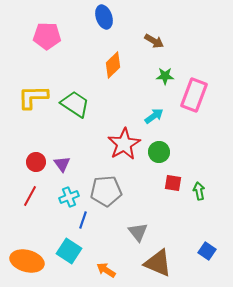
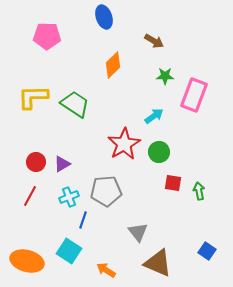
purple triangle: rotated 36 degrees clockwise
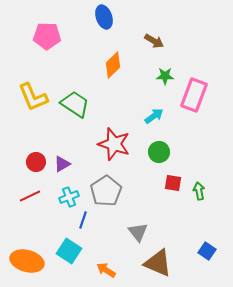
yellow L-shape: rotated 112 degrees counterclockwise
red star: moved 10 px left; rotated 24 degrees counterclockwise
gray pentagon: rotated 28 degrees counterclockwise
red line: rotated 35 degrees clockwise
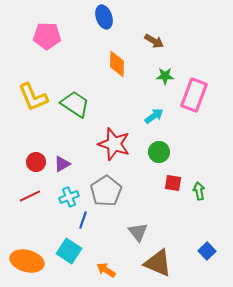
orange diamond: moved 4 px right, 1 px up; rotated 44 degrees counterclockwise
blue square: rotated 12 degrees clockwise
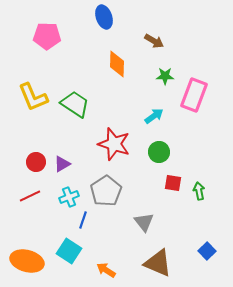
gray triangle: moved 6 px right, 10 px up
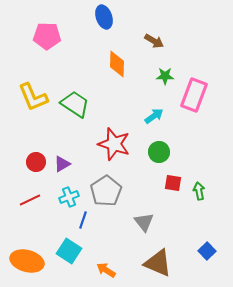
red line: moved 4 px down
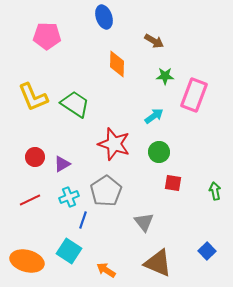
red circle: moved 1 px left, 5 px up
green arrow: moved 16 px right
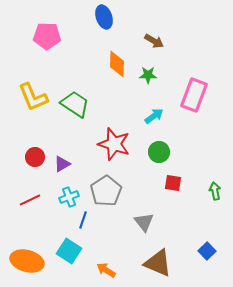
green star: moved 17 px left, 1 px up
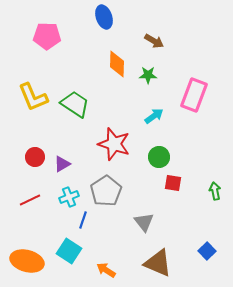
green circle: moved 5 px down
